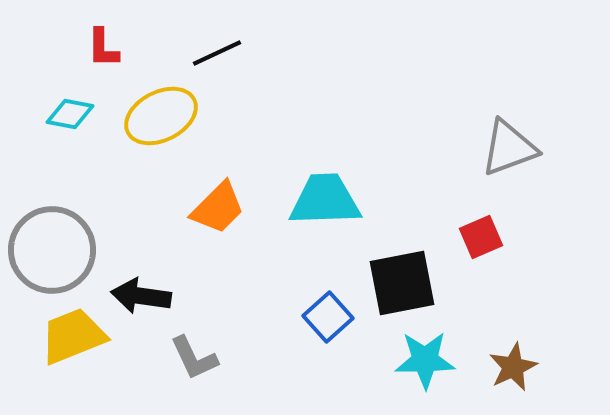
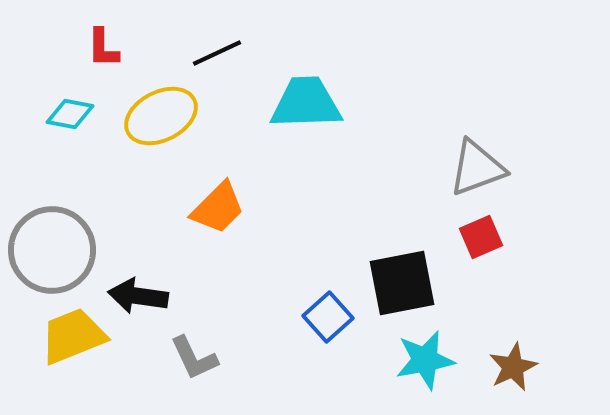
gray triangle: moved 32 px left, 20 px down
cyan trapezoid: moved 19 px left, 97 px up
black arrow: moved 3 px left
cyan star: rotated 10 degrees counterclockwise
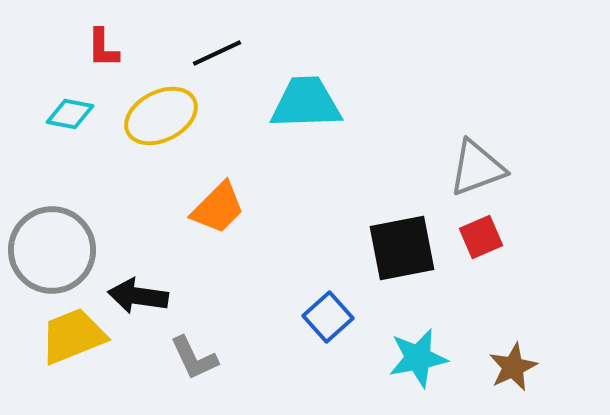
black square: moved 35 px up
cyan star: moved 7 px left, 2 px up
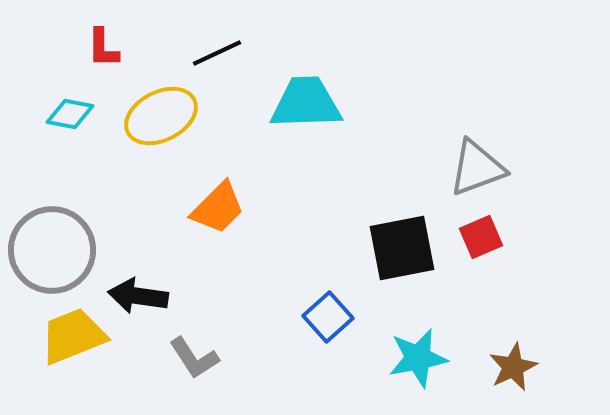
gray L-shape: rotated 8 degrees counterclockwise
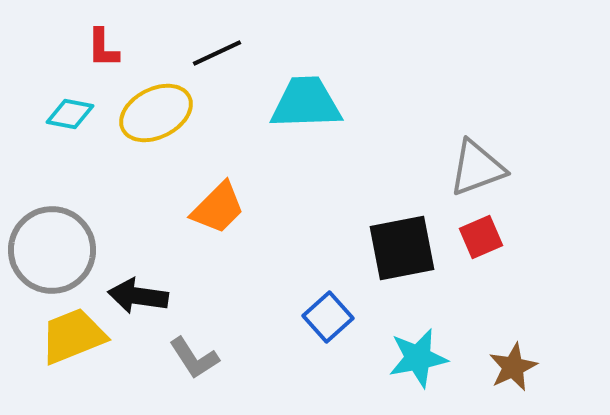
yellow ellipse: moved 5 px left, 3 px up
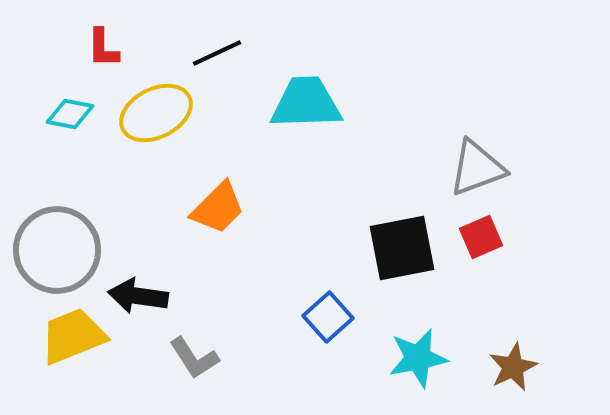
gray circle: moved 5 px right
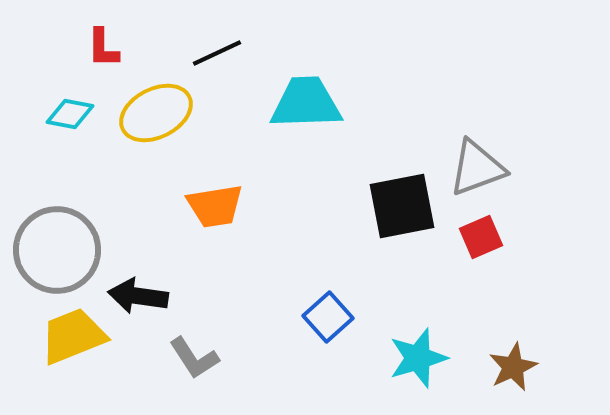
orange trapezoid: moved 3 px left, 2 px up; rotated 36 degrees clockwise
black square: moved 42 px up
cyan star: rotated 6 degrees counterclockwise
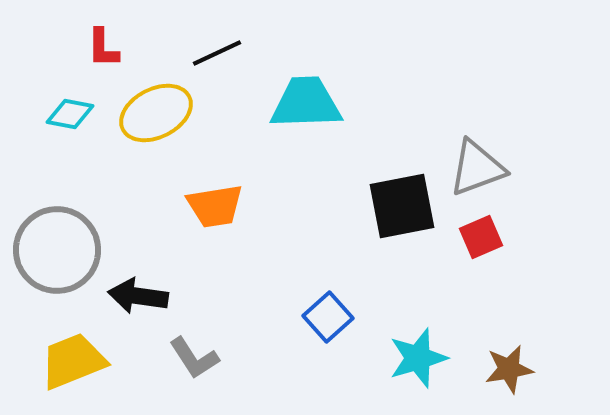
yellow trapezoid: moved 25 px down
brown star: moved 4 px left, 2 px down; rotated 15 degrees clockwise
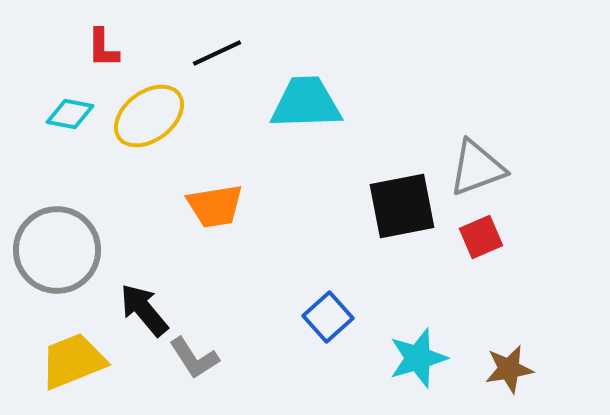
yellow ellipse: moved 7 px left, 3 px down; rotated 10 degrees counterclockwise
black arrow: moved 6 px right, 14 px down; rotated 42 degrees clockwise
